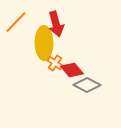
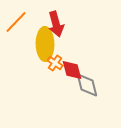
yellow ellipse: moved 1 px right, 1 px down
red diamond: rotated 25 degrees clockwise
gray diamond: rotated 48 degrees clockwise
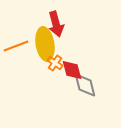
orange line: moved 24 px down; rotated 25 degrees clockwise
yellow ellipse: rotated 8 degrees counterclockwise
gray diamond: moved 2 px left
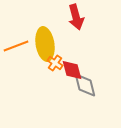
red arrow: moved 20 px right, 7 px up
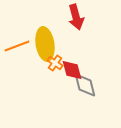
orange line: moved 1 px right
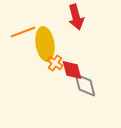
orange line: moved 6 px right, 14 px up
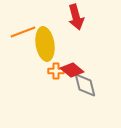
orange cross: moved 1 px right, 8 px down; rotated 35 degrees counterclockwise
red diamond: rotated 35 degrees counterclockwise
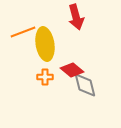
orange cross: moved 11 px left, 6 px down
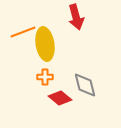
red diamond: moved 12 px left, 28 px down
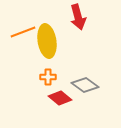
red arrow: moved 2 px right
yellow ellipse: moved 2 px right, 3 px up
orange cross: moved 3 px right
gray diamond: rotated 40 degrees counterclockwise
